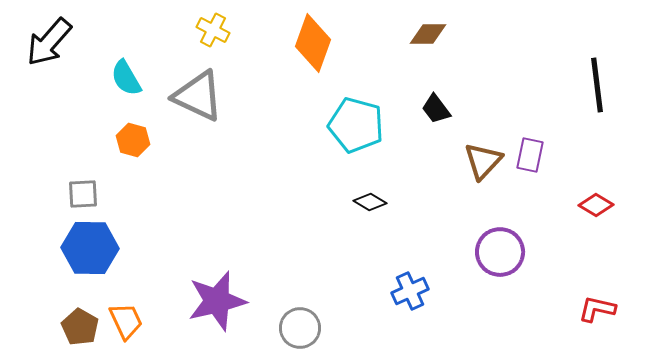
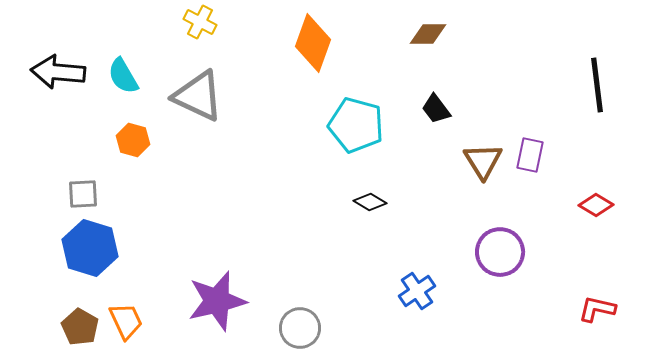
yellow cross: moved 13 px left, 8 px up
black arrow: moved 9 px right, 30 px down; rotated 54 degrees clockwise
cyan semicircle: moved 3 px left, 2 px up
brown triangle: rotated 15 degrees counterclockwise
blue hexagon: rotated 16 degrees clockwise
blue cross: moved 7 px right; rotated 9 degrees counterclockwise
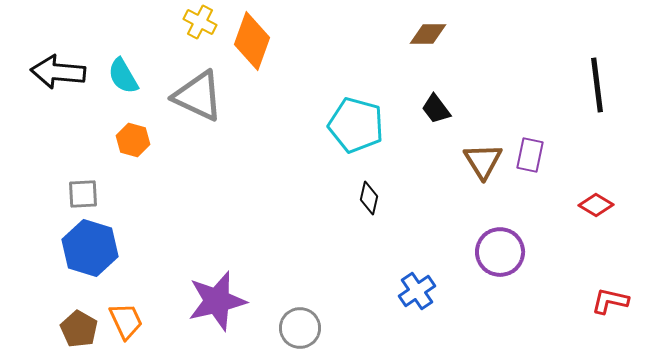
orange diamond: moved 61 px left, 2 px up
black diamond: moved 1 px left, 4 px up; rotated 72 degrees clockwise
red L-shape: moved 13 px right, 8 px up
brown pentagon: moved 1 px left, 2 px down
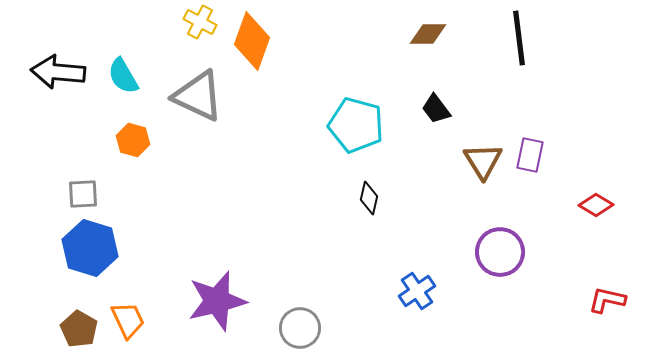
black line: moved 78 px left, 47 px up
red L-shape: moved 3 px left, 1 px up
orange trapezoid: moved 2 px right, 1 px up
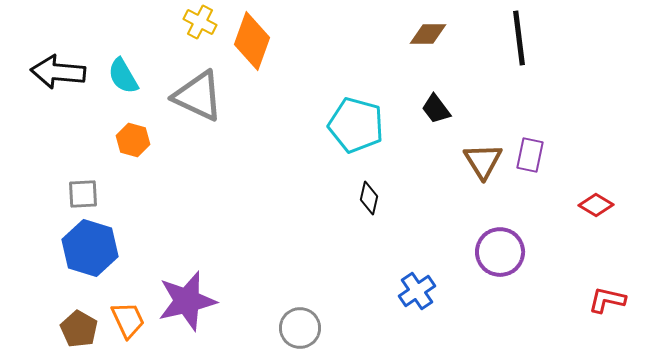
purple star: moved 30 px left
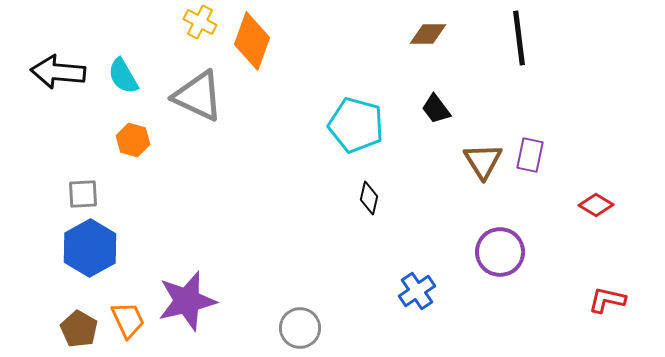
blue hexagon: rotated 14 degrees clockwise
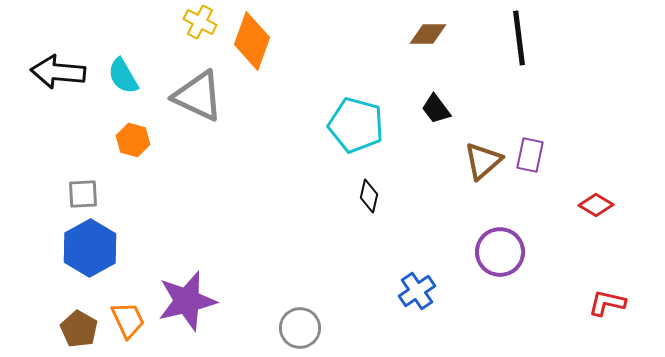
brown triangle: rotated 21 degrees clockwise
black diamond: moved 2 px up
red L-shape: moved 3 px down
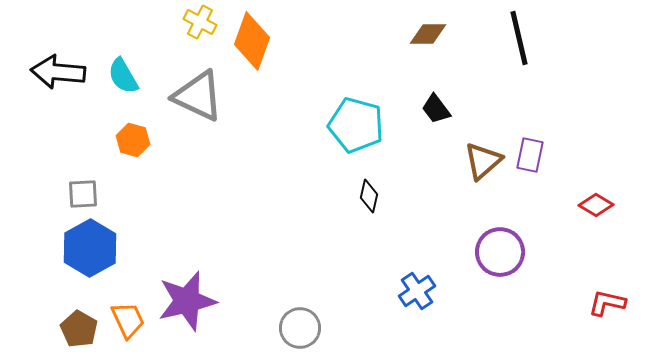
black line: rotated 6 degrees counterclockwise
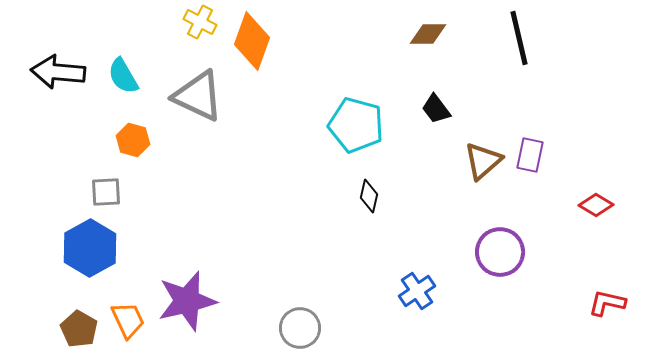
gray square: moved 23 px right, 2 px up
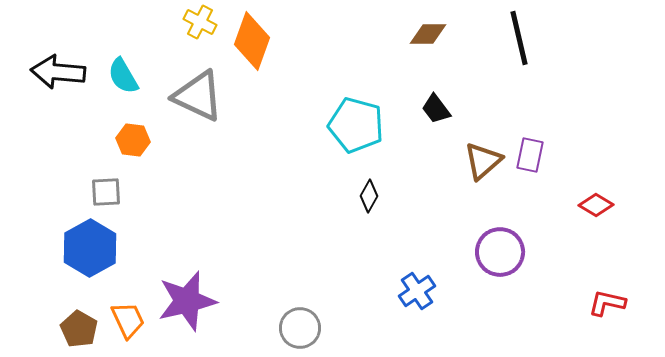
orange hexagon: rotated 8 degrees counterclockwise
black diamond: rotated 16 degrees clockwise
